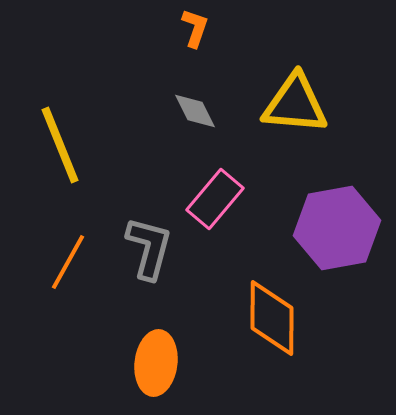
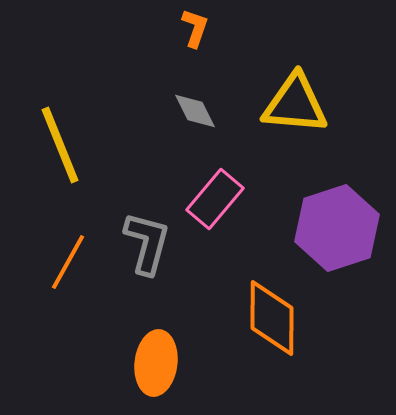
purple hexagon: rotated 8 degrees counterclockwise
gray L-shape: moved 2 px left, 5 px up
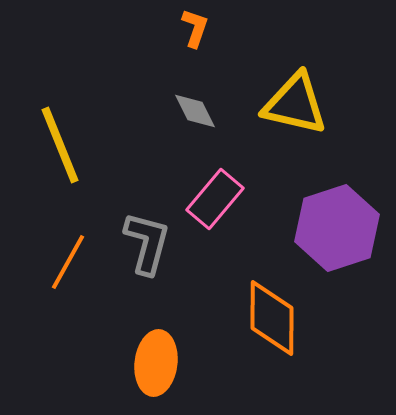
yellow triangle: rotated 8 degrees clockwise
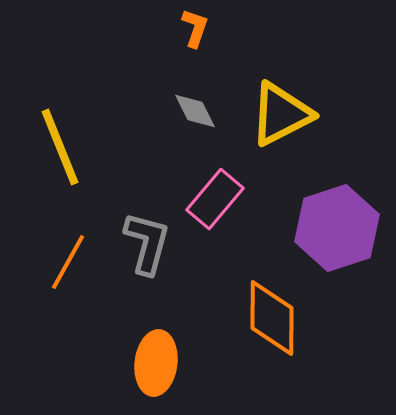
yellow triangle: moved 14 px left, 10 px down; rotated 40 degrees counterclockwise
yellow line: moved 2 px down
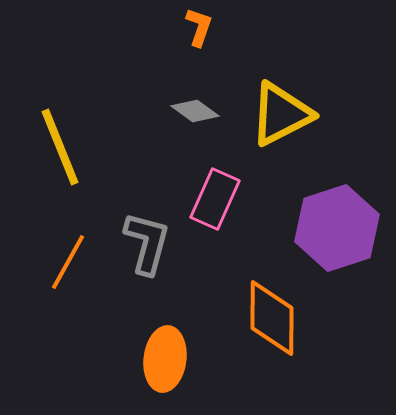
orange L-shape: moved 4 px right, 1 px up
gray diamond: rotated 27 degrees counterclockwise
pink rectangle: rotated 16 degrees counterclockwise
orange ellipse: moved 9 px right, 4 px up
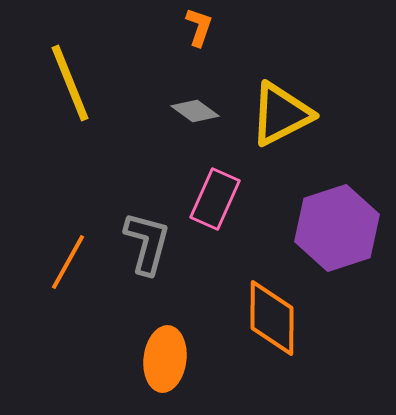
yellow line: moved 10 px right, 64 px up
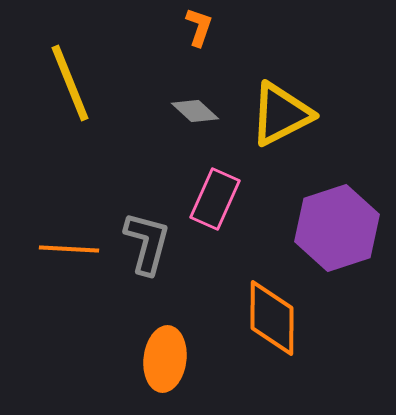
gray diamond: rotated 6 degrees clockwise
orange line: moved 1 px right, 13 px up; rotated 64 degrees clockwise
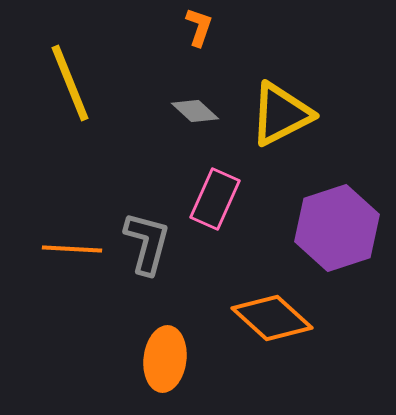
orange line: moved 3 px right
orange diamond: rotated 48 degrees counterclockwise
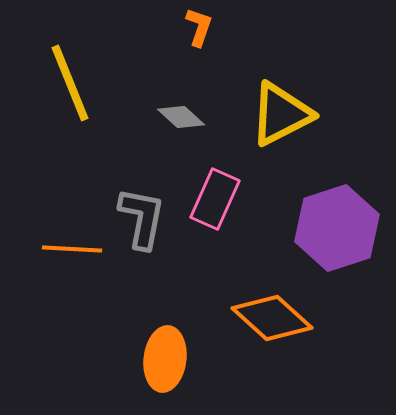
gray diamond: moved 14 px left, 6 px down
gray L-shape: moved 5 px left, 25 px up; rotated 4 degrees counterclockwise
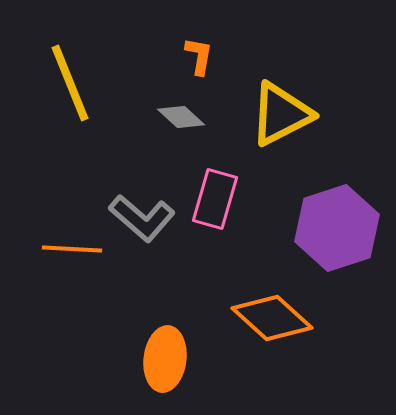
orange L-shape: moved 29 px down; rotated 9 degrees counterclockwise
pink rectangle: rotated 8 degrees counterclockwise
gray L-shape: rotated 120 degrees clockwise
